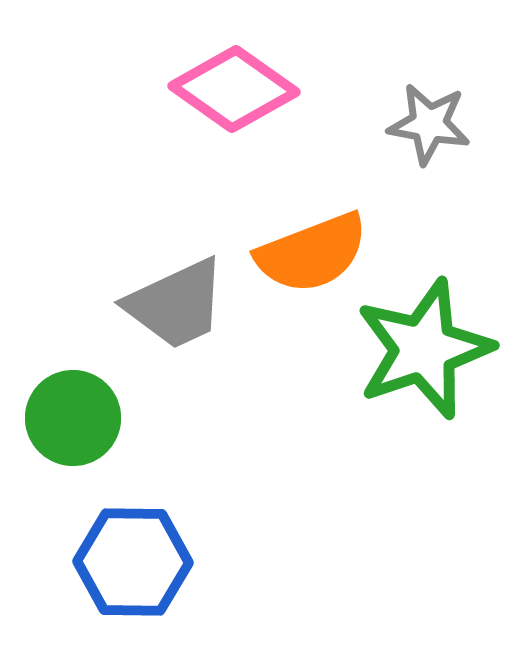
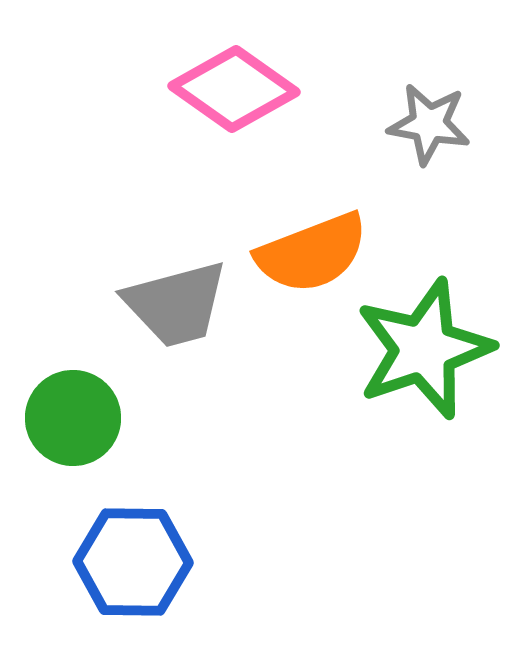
gray trapezoid: rotated 10 degrees clockwise
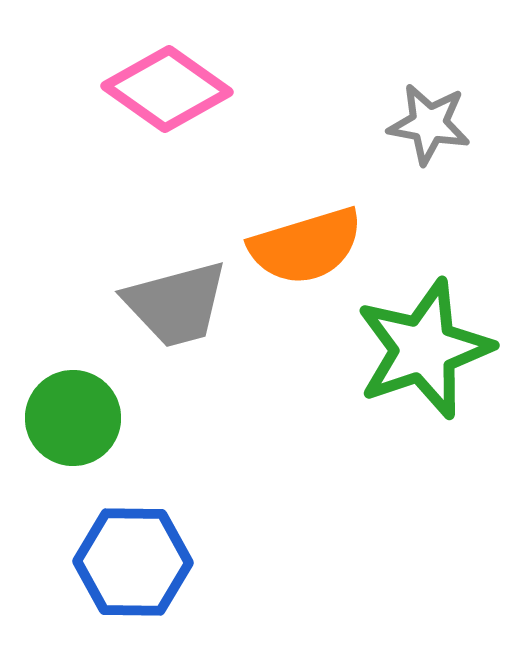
pink diamond: moved 67 px left
orange semicircle: moved 6 px left, 7 px up; rotated 4 degrees clockwise
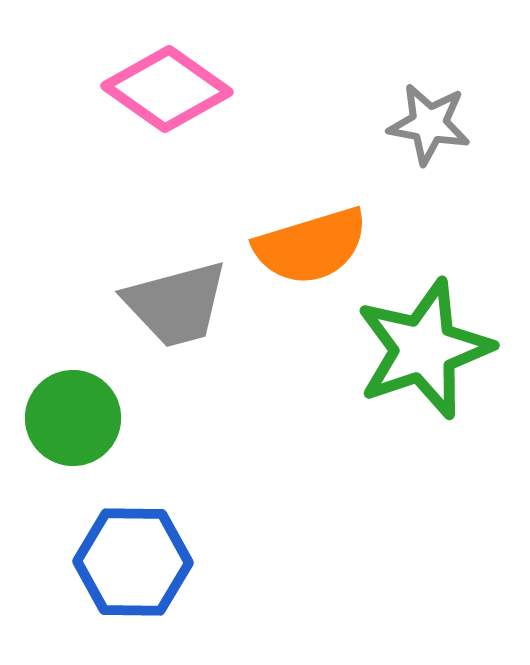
orange semicircle: moved 5 px right
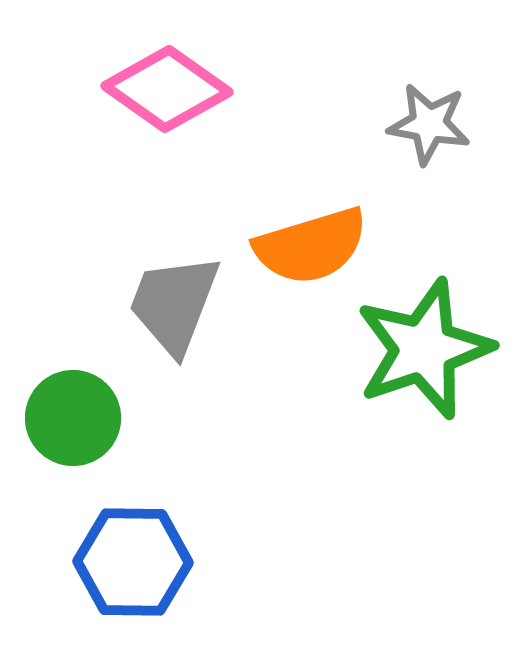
gray trapezoid: moved 2 px left; rotated 126 degrees clockwise
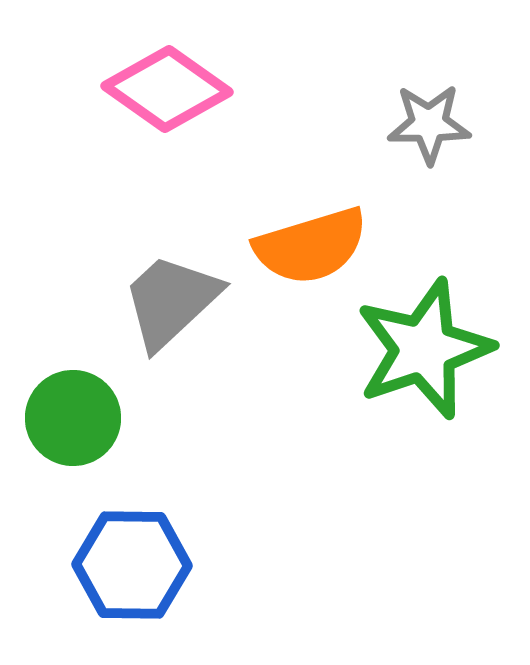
gray star: rotated 10 degrees counterclockwise
gray trapezoid: moved 3 px left, 3 px up; rotated 26 degrees clockwise
blue hexagon: moved 1 px left, 3 px down
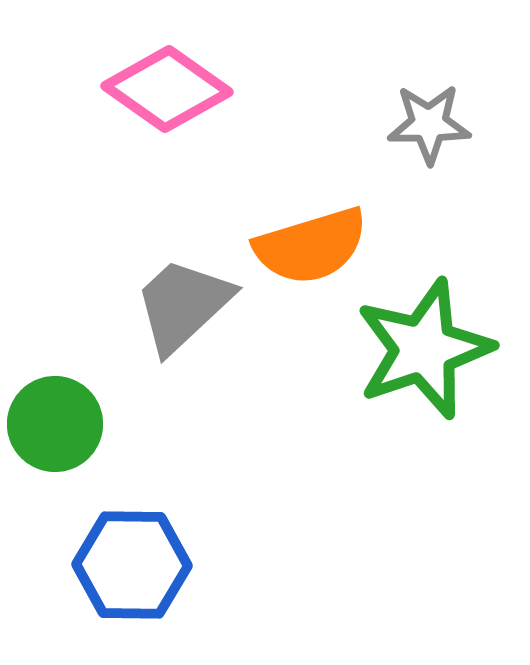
gray trapezoid: moved 12 px right, 4 px down
green circle: moved 18 px left, 6 px down
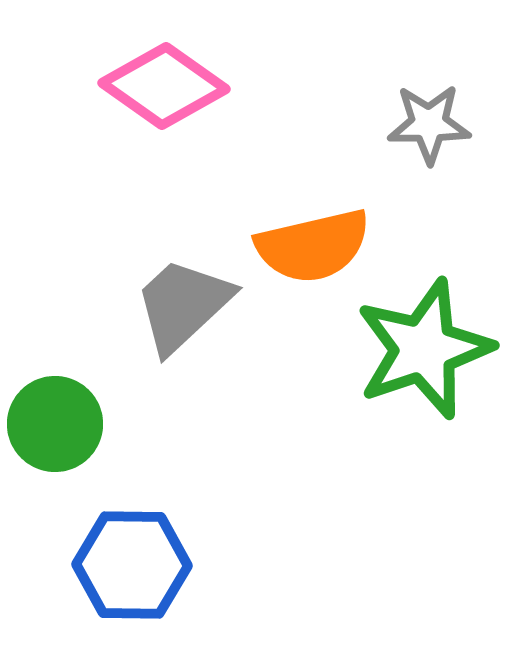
pink diamond: moved 3 px left, 3 px up
orange semicircle: moved 2 px right; rotated 4 degrees clockwise
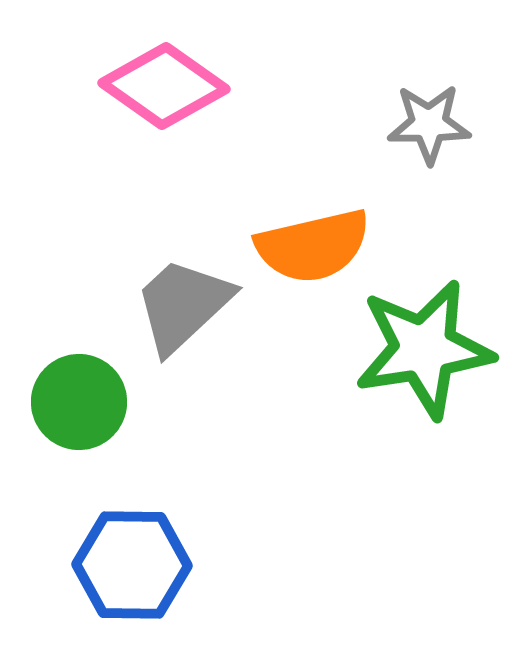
green star: rotated 10 degrees clockwise
green circle: moved 24 px right, 22 px up
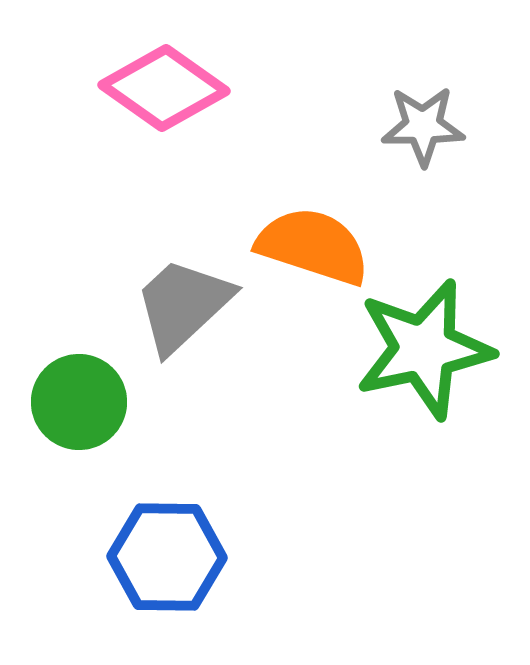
pink diamond: moved 2 px down
gray star: moved 6 px left, 2 px down
orange semicircle: rotated 149 degrees counterclockwise
green star: rotated 3 degrees counterclockwise
blue hexagon: moved 35 px right, 8 px up
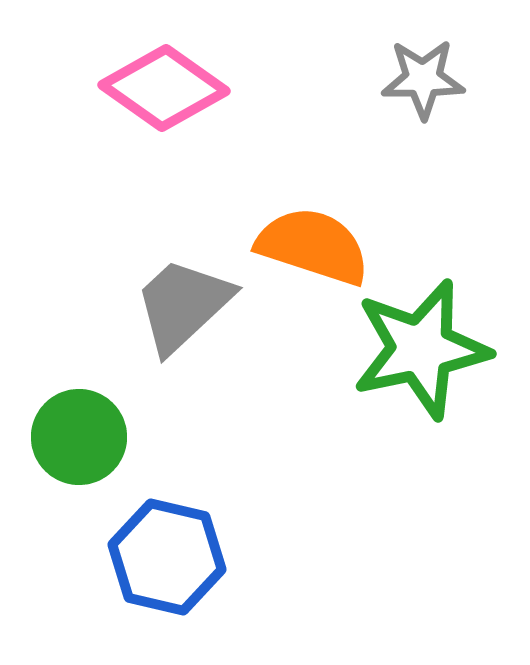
gray star: moved 47 px up
green star: moved 3 px left
green circle: moved 35 px down
blue hexagon: rotated 12 degrees clockwise
